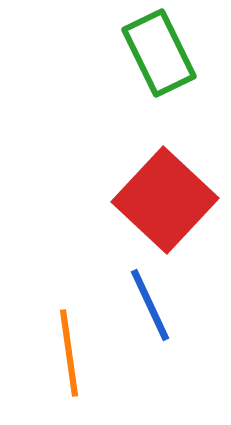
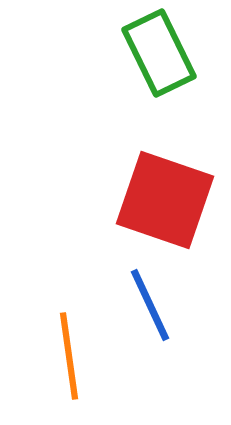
red square: rotated 24 degrees counterclockwise
orange line: moved 3 px down
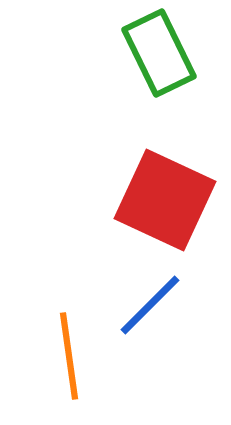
red square: rotated 6 degrees clockwise
blue line: rotated 70 degrees clockwise
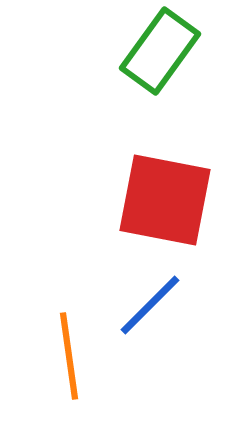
green rectangle: moved 1 px right, 2 px up; rotated 62 degrees clockwise
red square: rotated 14 degrees counterclockwise
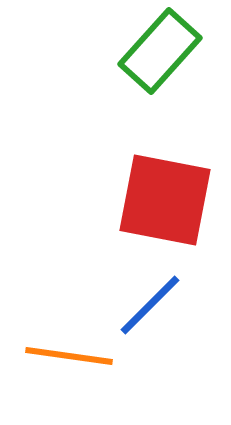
green rectangle: rotated 6 degrees clockwise
orange line: rotated 74 degrees counterclockwise
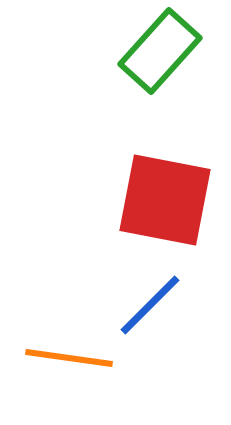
orange line: moved 2 px down
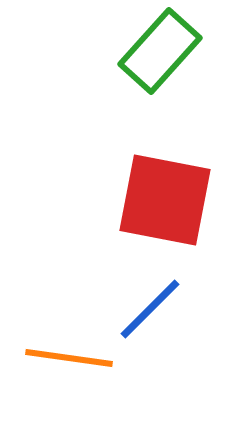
blue line: moved 4 px down
